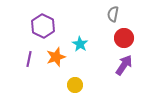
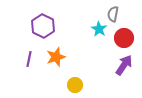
cyan star: moved 19 px right, 15 px up
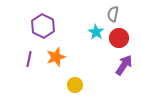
cyan star: moved 3 px left, 3 px down
red circle: moved 5 px left
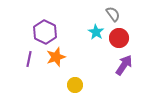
gray semicircle: rotated 133 degrees clockwise
purple hexagon: moved 2 px right, 6 px down
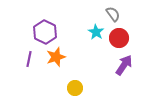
yellow circle: moved 3 px down
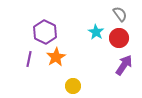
gray semicircle: moved 7 px right
orange star: rotated 12 degrees counterclockwise
yellow circle: moved 2 px left, 2 px up
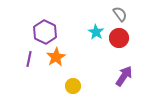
purple arrow: moved 11 px down
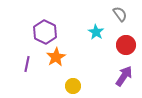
red circle: moved 7 px right, 7 px down
purple line: moved 2 px left, 5 px down
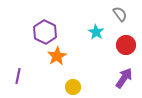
orange star: moved 1 px right, 1 px up
purple line: moved 9 px left, 12 px down
purple arrow: moved 2 px down
yellow circle: moved 1 px down
